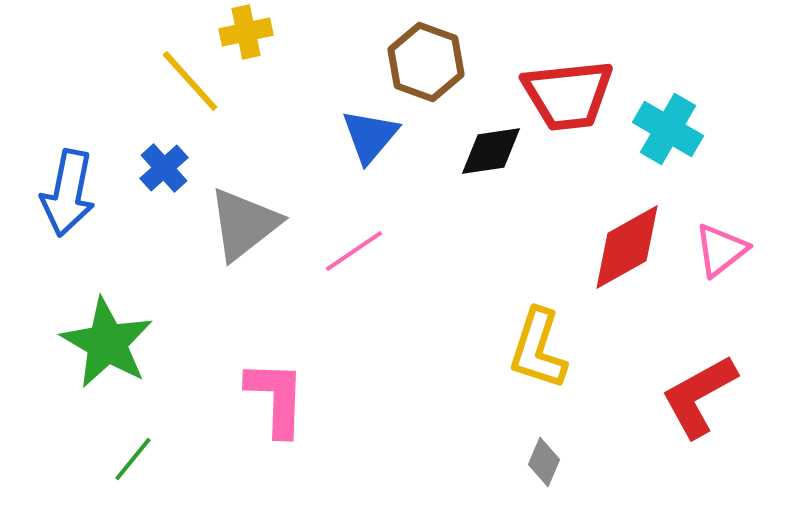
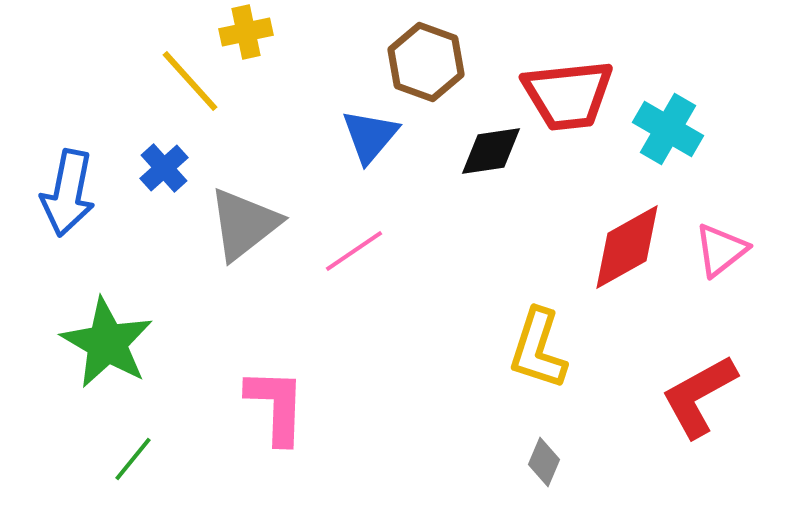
pink L-shape: moved 8 px down
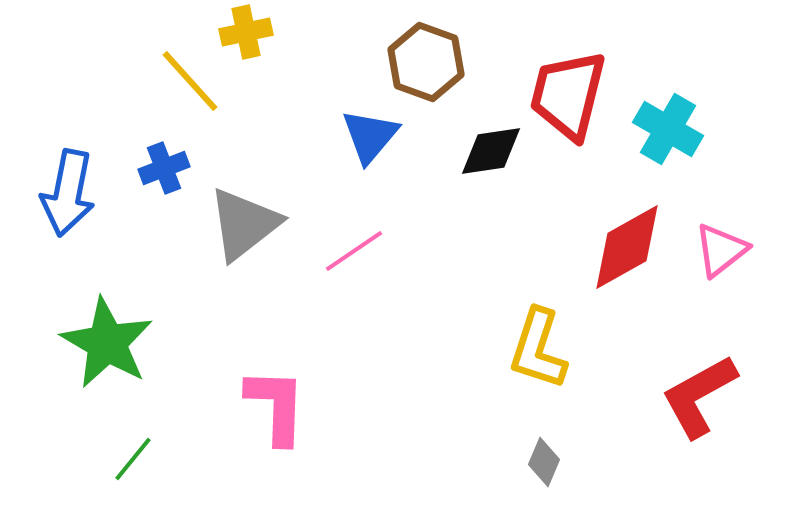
red trapezoid: rotated 110 degrees clockwise
blue cross: rotated 21 degrees clockwise
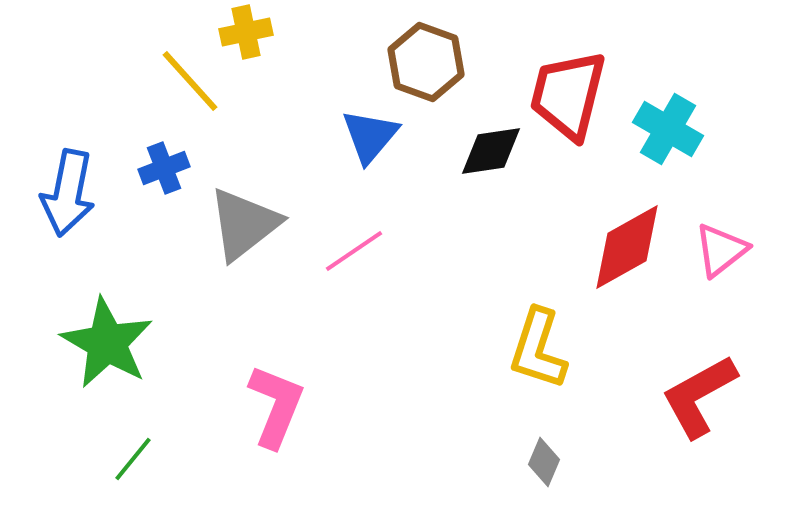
pink L-shape: rotated 20 degrees clockwise
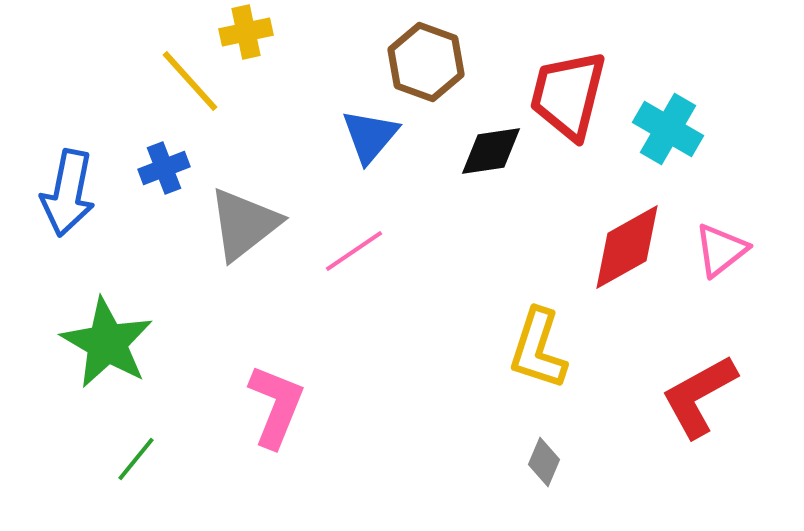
green line: moved 3 px right
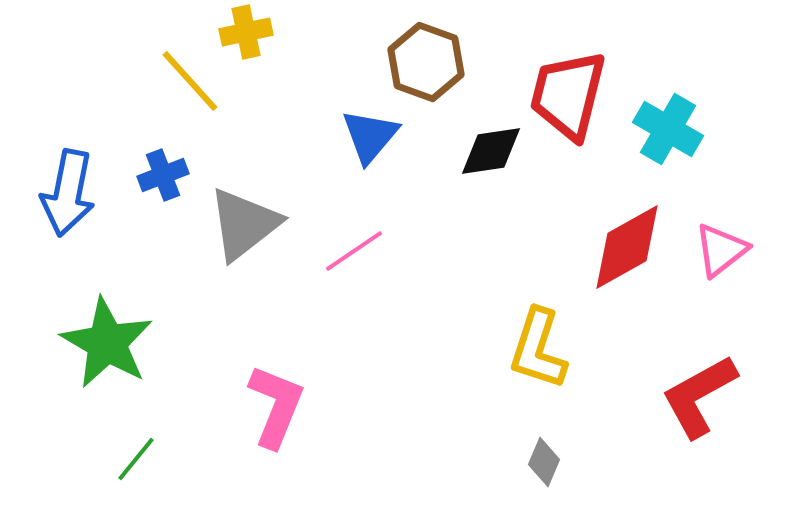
blue cross: moved 1 px left, 7 px down
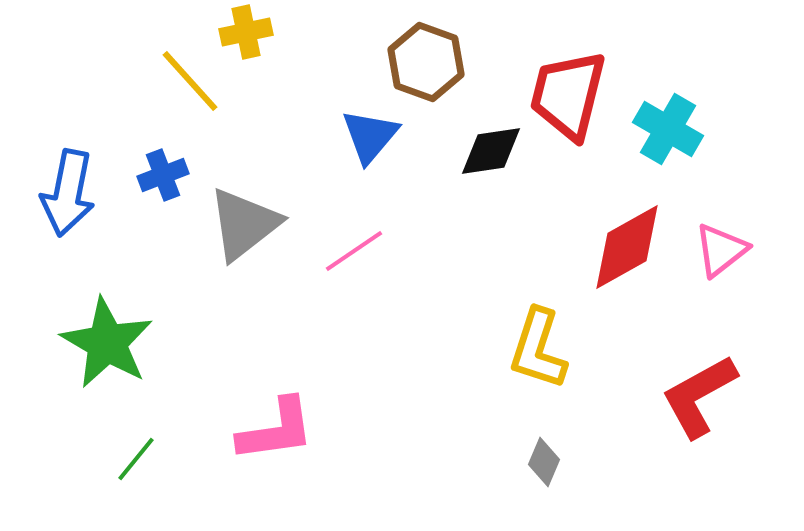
pink L-shape: moved 24 px down; rotated 60 degrees clockwise
